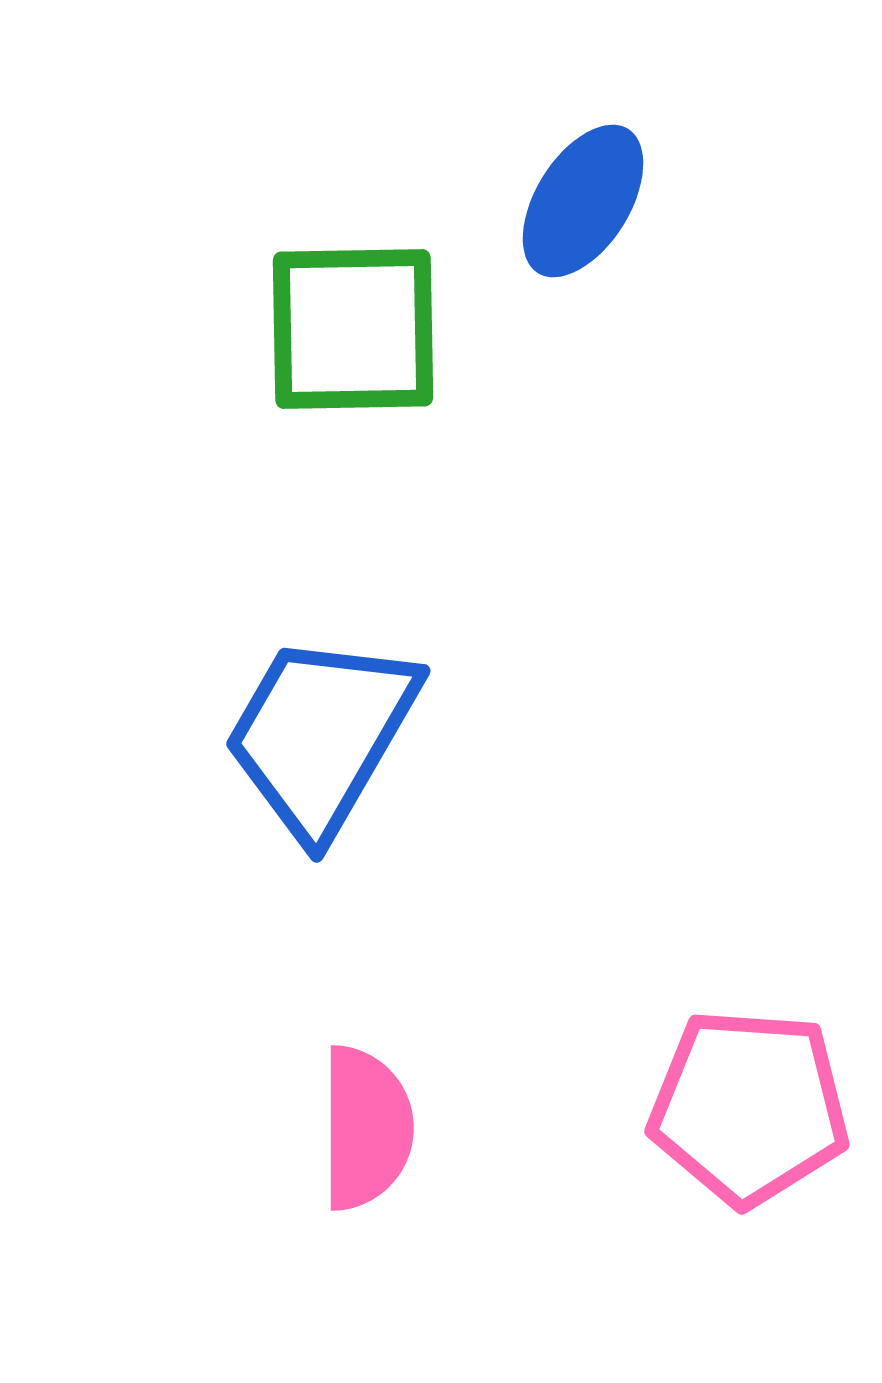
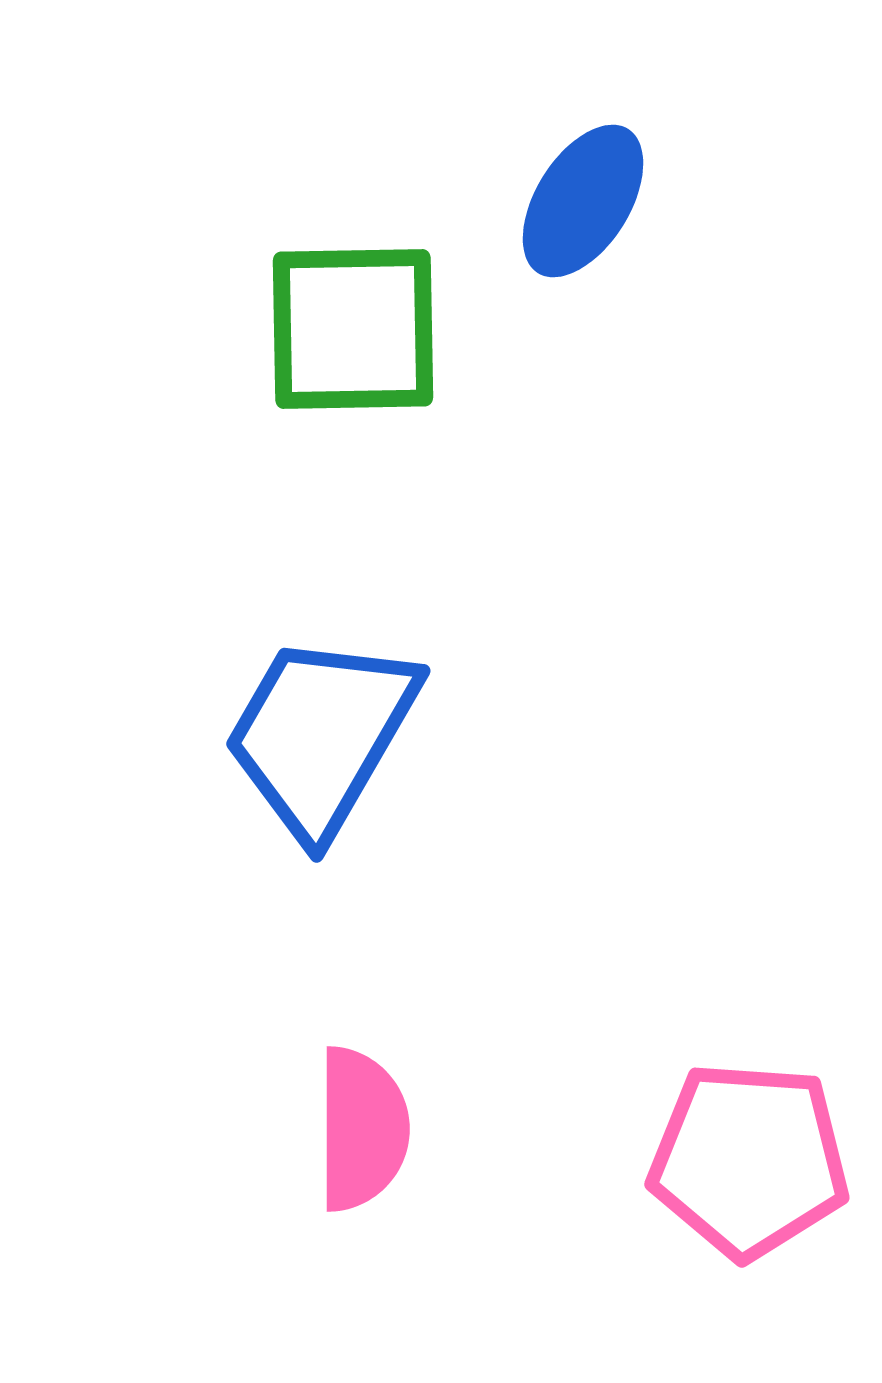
pink pentagon: moved 53 px down
pink semicircle: moved 4 px left, 1 px down
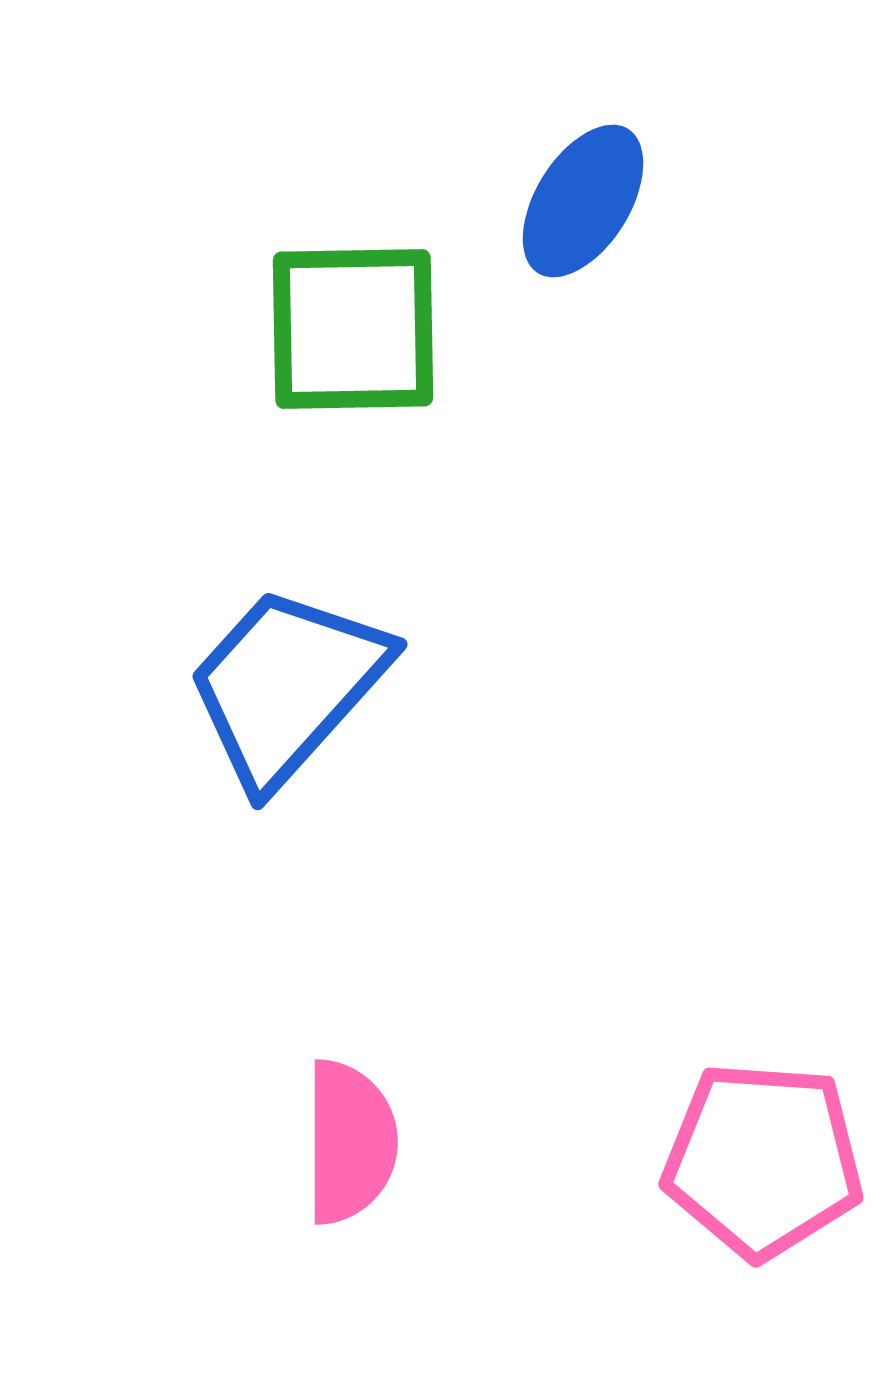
blue trapezoid: moved 34 px left, 49 px up; rotated 12 degrees clockwise
pink semicircle: moved 12 px left, 13 px down
pink pentagon: moved 14 px right
